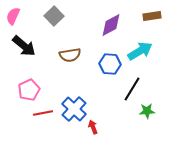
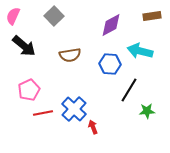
cyan arrow: rotated 135 degrees counterclockwise
black line: moved 3 px left, 1 px down
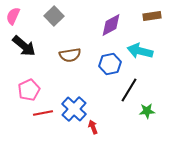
blue hexagon: rotated 15 degrees counterclockwise
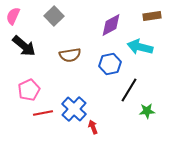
cyan arrow: moved 4 px up
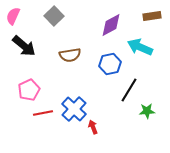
cyan arrow: rotated 10 degrees clockwise
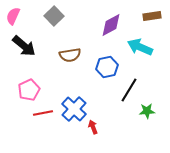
blue hexagon: moved 3 px left, 3 px down
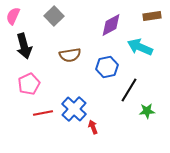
black arrow: rotated 35 degrees clockwise
pink pentagon: moved 6 px up
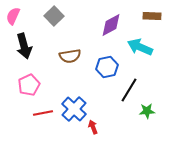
brown rectangle: rotated 12 degrees clockwise
brown semicircle: moved 1 px down
pink pentagon: moved 1 px down
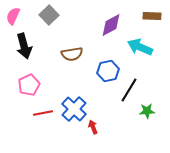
gray square: moved 5 px left, 1 px up
brown semicircle: moved 2 px right, 2 px up
blue hexagon: moved 1 px right, 4 px down
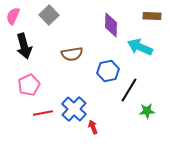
purple diamond: rotated 60 degrees counterclockwise
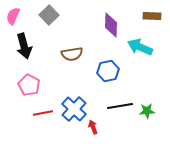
pink pentagon: rotated 20 degrees counterclockwise
black line: moved 9 px left, 16 px down; rotated 50 degrees clockwise
